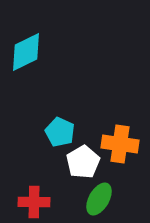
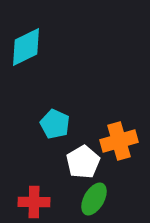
cyan diamond: moved 5 px up
cyan pentagon: moved 5 px left, 8 px up
orange cross: moved 1 px left, 3 px up; rotated 24 degrees counterclockwise
green ellipse: moved 5 px left
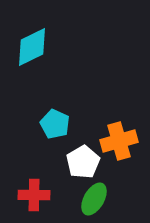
cyan diamond: moved 6 px right
red cross: moved 7 px up
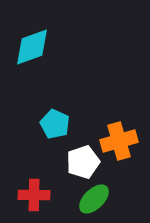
cyan diamond: rotated 6 degrees clockwise
white pentagon: rotated 12 degrees clockwise
green ellipse: rotated 16 degrees clockwise
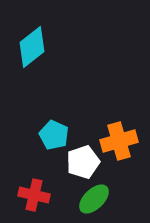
cyan diamond: rotated 18 degrees counterclockwise
cyan pentagon: moved 1 px left, 11 px down
red cross: rotated 12 degrees clockwise
